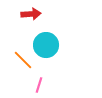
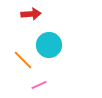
cyan circle: moved 3 px right
pink line: rotated 49 degrees clockwise
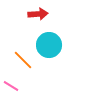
red arrow: moved 7 px right
pink line: moved 28 px left, 1 px down; rotated 56 degrees clockwise
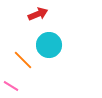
red arrow: rotated 18 degrees counterclockwise
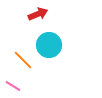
pink line: moved 2 px right
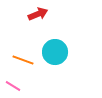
cyan circle: moved 6 px right, 7 px down
orange line: rotated 25 degrees counterclockwise
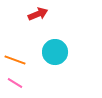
orange line: moved 8 px left
pink line: moved 2 px right, 3 px up
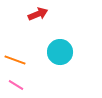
cyan circle: moved 5 px right
pink line: moved 1 px right, 2 px down
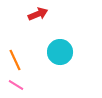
orange line: rotated 45 degrees clockwise
